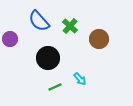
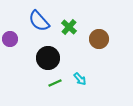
green cross: moved 1 px left, 1 px down
green line: moved 4 px up
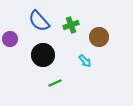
green cross: moved 2 px right, 2 px up; rotated 28 degrees clockwise
brown circle: moved 2 px up
black circle: moved 5 px left, 3 px up
cyan arrow: moved 5 px right, 18 px up
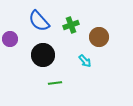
green line: rotated 16 degrees clockwise
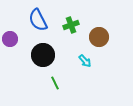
blue semicircle: moved 1 px left, 1 px up; rotated 15 degrees clockwise
green line: rotated 72 degrees clockwise
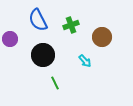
brown circle: moved 3 px right
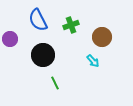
cyan arrow: moved 8 px right
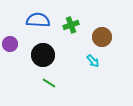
blue semicircle: rotated 120 degrees clockwise
purple circle: moved 5 px down
green line: moved 6 px left; rotated 32 degrees counterclockwise
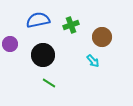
blue semicircle: rotated 15 degrees counterclockwise
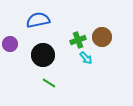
green cross: moved 7 px right, 15 px down
cyan arrow: moved 7 px left, 3 px up
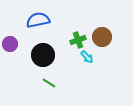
cyan arrow: moved 1 px right, 1 px up
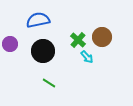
green cross: rotated 28 degrees counterclockwise
black circle: moved 4 px up
